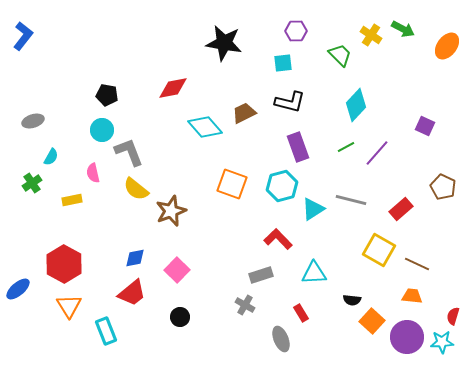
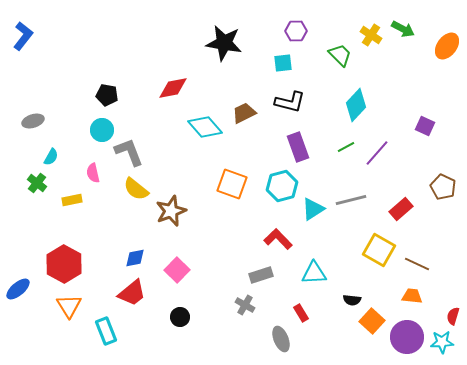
green cross at (32, 183): moved 5 px right; rotated 18 degrees counterclockwise
gray line at (351, 200): rotated 28 degrees counterclockwise
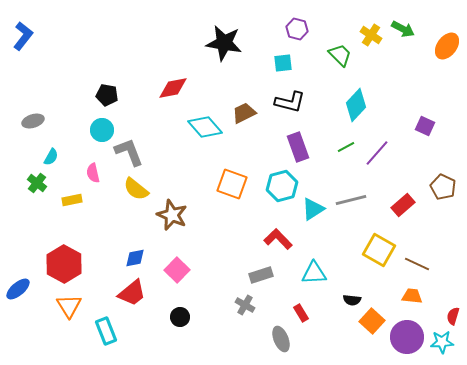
purple hexagon at (296, 31): moved 1 px right, 2 px up; rotated 15 degrees clockwise
red rectangle at (401, 209): moved 2 px right, 4 px up
brown star at (171, 211): moved 1 px right, 4 px down; rotated 28 degrees counterclockwise
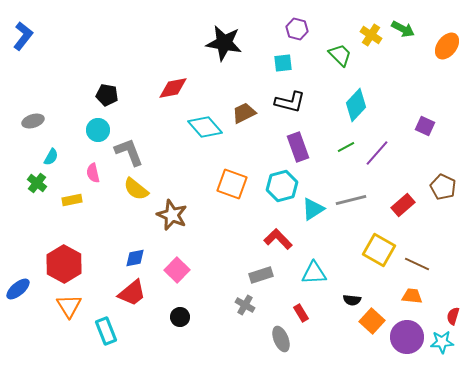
cyan circle at (102, 130): moved 4 px left
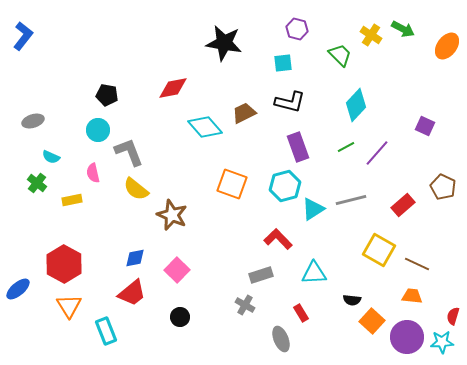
cyan semicircle at (51, 157): rotated 84 degrees clockwise
cyan hexagon at (282, 186): moved 3 px right
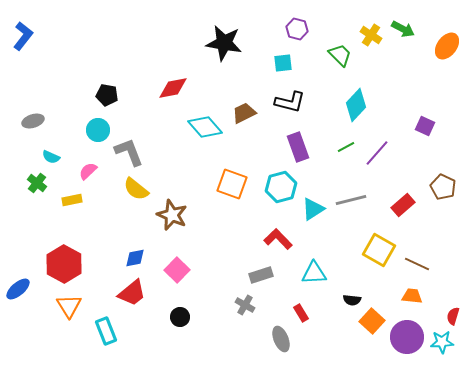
pink semicircle at (93, 173): moved 5 px left, 2 px up; rotated 60 degrees clockwise
cyan hexagon at (285, 186): moved 4 px left, 1 px down
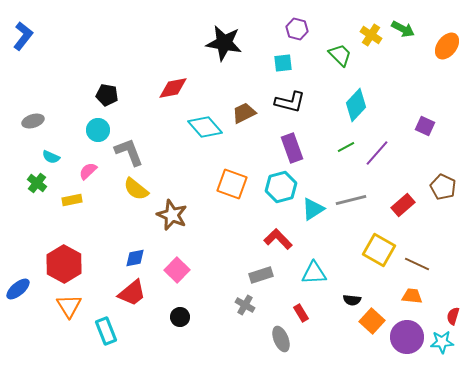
purple rectangle at (298, 147): moved 6 px left, 1 px down
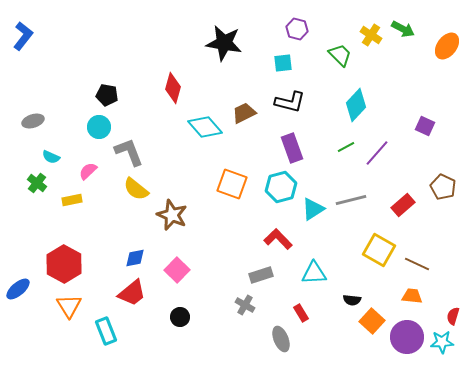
red diamond at (173, 88): rotated 64 degrees counterclockwise
cyan circle at (98, 130): moved 1 px right, 3 px up
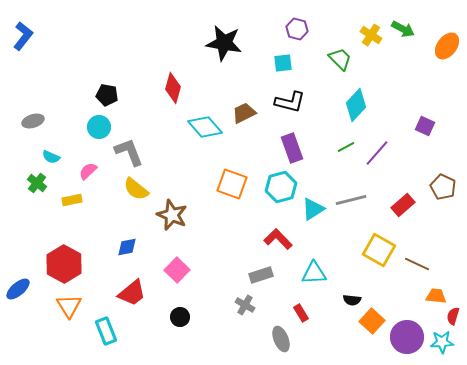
green trapezoid at (340, 55): moved 4 px down
blue diamond at (135, 258): moved 8 px left, 11 px up
orange trapezoid at (412, 296): moved 24 px right
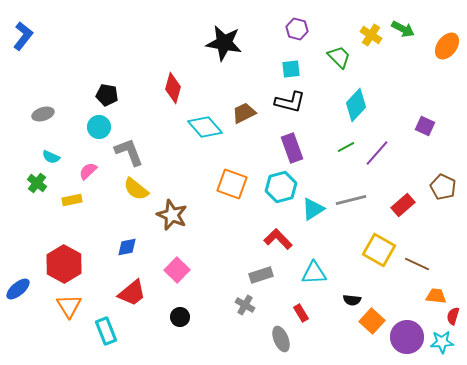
green trapezoid at (340, 59): moved 1 px left, 2 px up
cyan square at (283, 63): moved 8 px right, 6 px down
gray ellipse at (33, 121): moved 10 px right, 7 px up
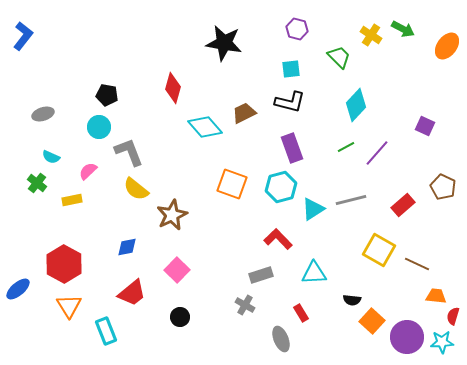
brown star at (172, 215): rotated 24 degrees clockwise
